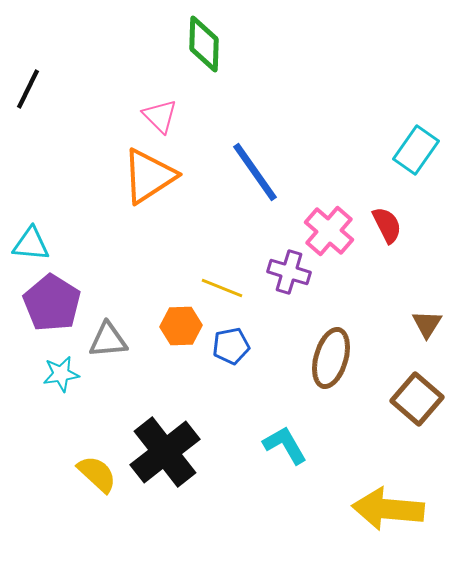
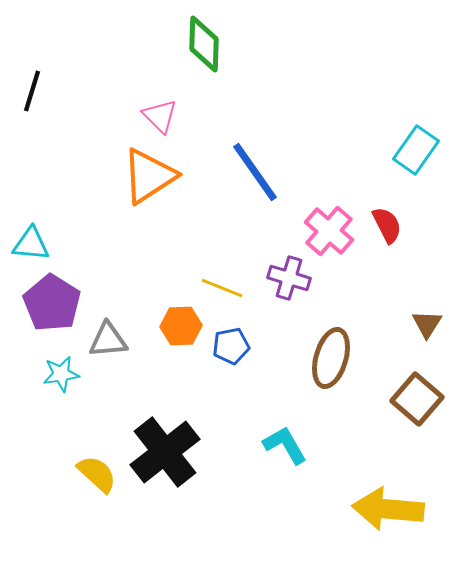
black line: moved 4 px right, 2 px down; rotated 9 degrees counterclockwise
purple cross: moved 6 px down
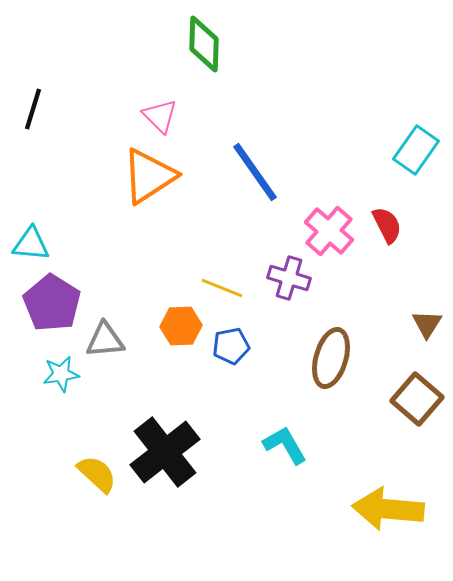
black line: moved 1 px right, 18 px down
gray triangle: moved 3 px left
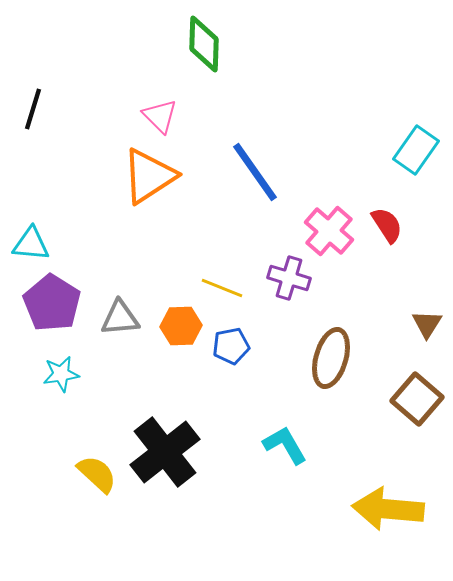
red semicircle: rotated 6 degrees counterclockwise
gray triangle: moved 15 px right, 22 px up
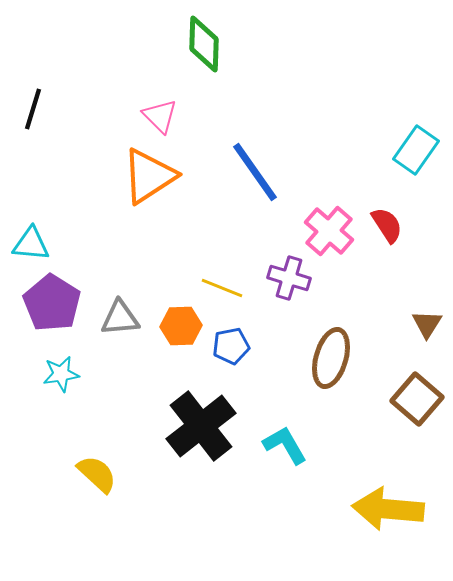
black cross: moved 36 px right, 26 px up
